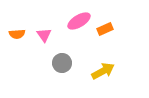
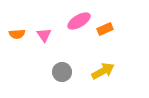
gray circle: moved 9 px down
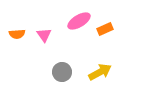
yellow arrow: moved 3 px left, 1 px down
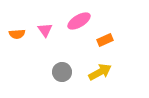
orange rectangle: moved 11 px down
pink triangle: moved 1 px right, 5 px up
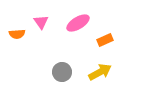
pink ellipse: moved 1 px left, 2 px down
pink triangle: moved 4 px left, 8 px up
